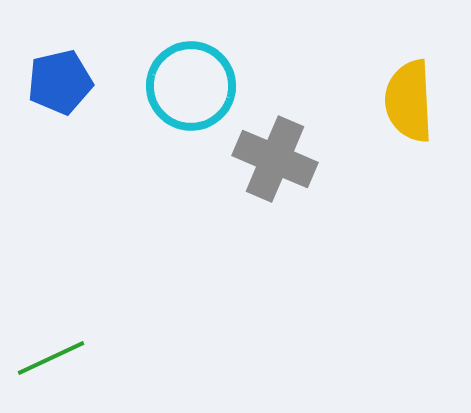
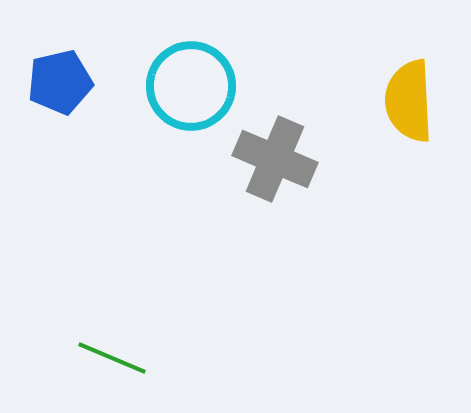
green line: moved 61 px right; rotated 48 degrees clockwise
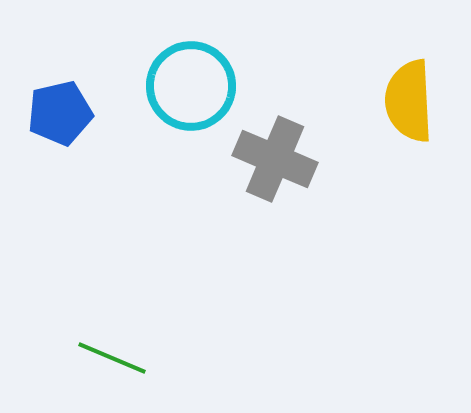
blue pentagon: moved 31 px down
